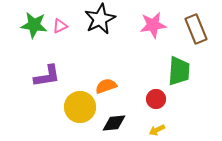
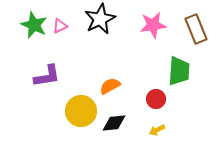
green star: rotated 16 degrees clockwise
orange semicircle: moved 4 px right; rotated 10 degrees counterclockwise
yellow circle: moved 1 px right, 4 px down
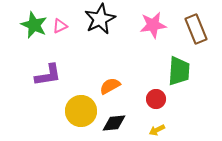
purple L-shape: moved 1 px right, 1 px up
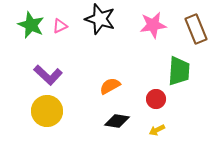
black star: rotated 28 degrees counterclockwise
green star: moved 3 px left
purple L-shape: rotated 52 degrees clockwise
yellow circle: moved 34 px left
black diamond: moved 3 px right, 2 px up; rotated 15 degrees clockwise
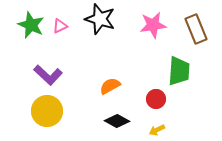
black diamond: rotated 20 degrees clockwise
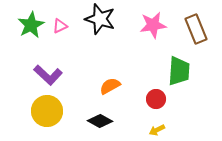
green star: rotated 20 degrees clockwise
black diamond: moved 17 px left
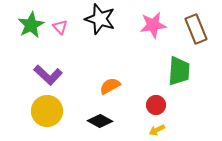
pink triangle: moved 1 px down; rotated 49 degrees counterclockwise
red circle: moved 6 px down
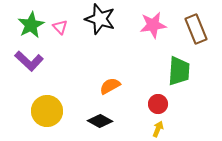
purple L-shape: moved 19 px left, 14 px up
red circle: moved 2 px right, 1 px up
yellow arrow: moved 1 px right, 1 px up; rotated 140 degrees clockwise
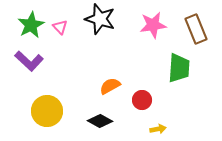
green trapezoid: moved 3 px up
red circle: moved 16 px left, 4 px up
yellow arrow: rotated 56 degrees clockwise
